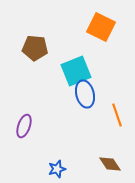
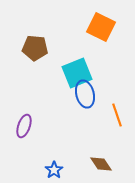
cyan square: moved 1 px right, 2 px down
brown diamond: moved 9 px left
blue star: moved 3 px left, 1 px down; rotated 18 degrees counterclockwise
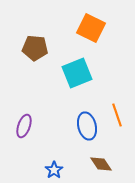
orange square: moved 10 px left, 1 px down
blue ellipse: moved 2 px right, 32 px down
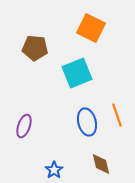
blue ellipse: moved 4 px up
brown diamond: rotated 20 degrees clockwise
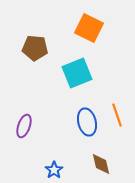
orange square: moved 2 px left
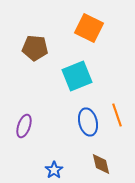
cyan square: moved 3 px down
blue ellipse: moved 1 px right
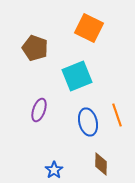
brown pentagon: rotated 15 degrees clockwise
purple ellipse: moved 15 px right, 16 px up
brown diamond: rotated 15 degrees clockwise
